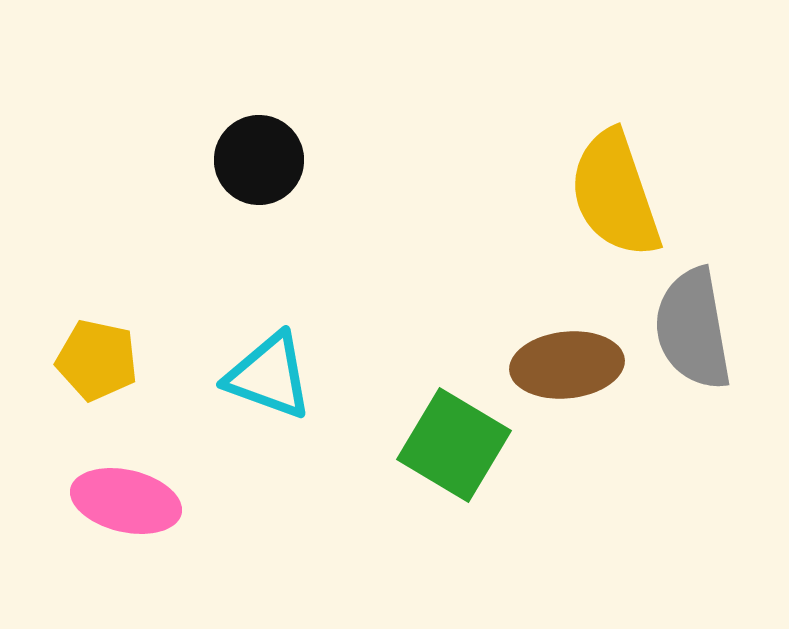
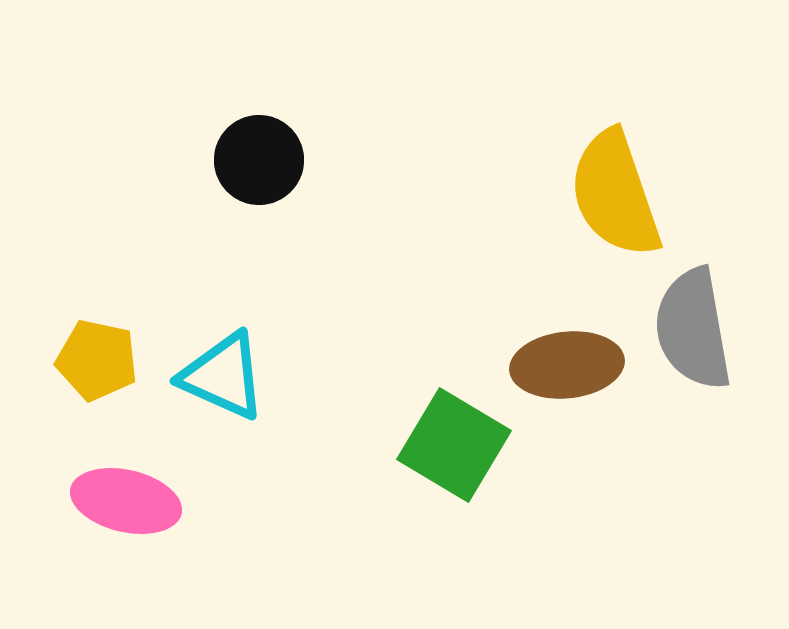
cyan triangle: moved 46 px left; rotated 4 degrees clockwise
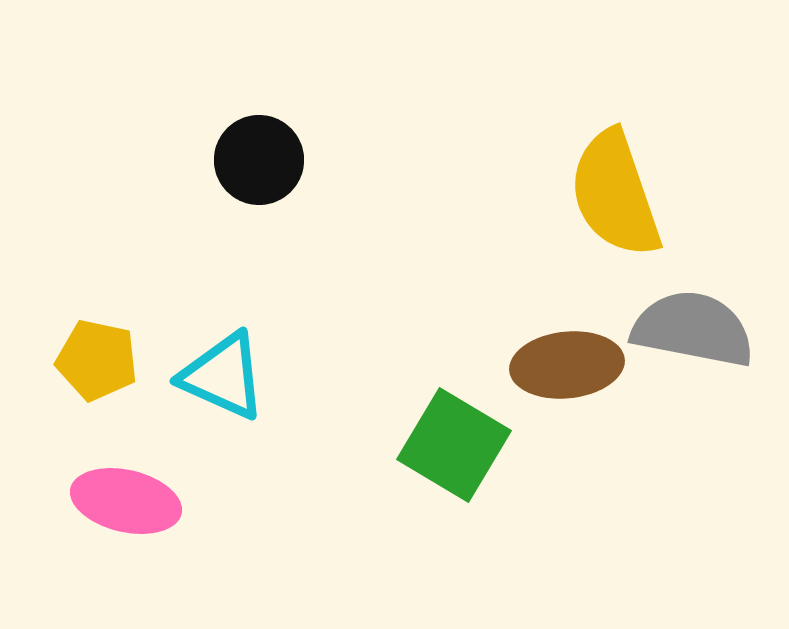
gray semicircle: rotated 111 degrees clockwise
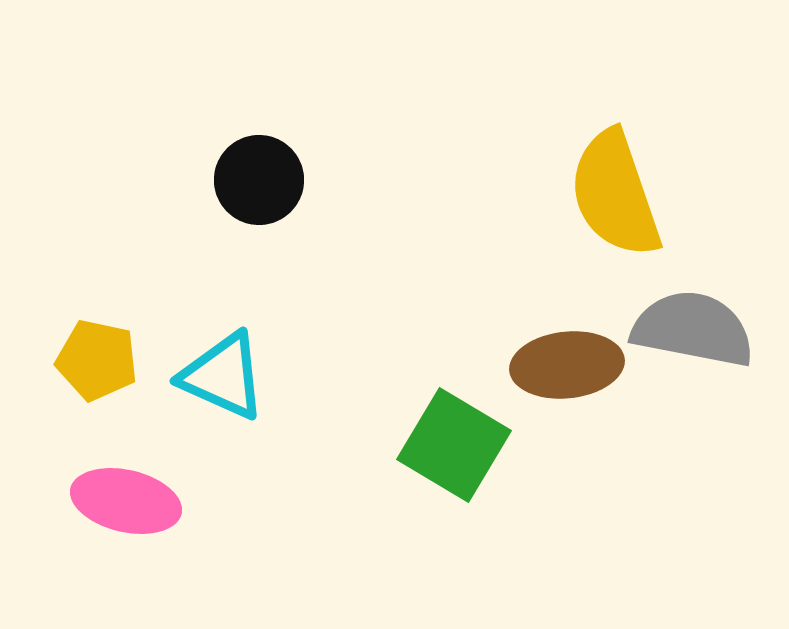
black circle: moved 20 px down
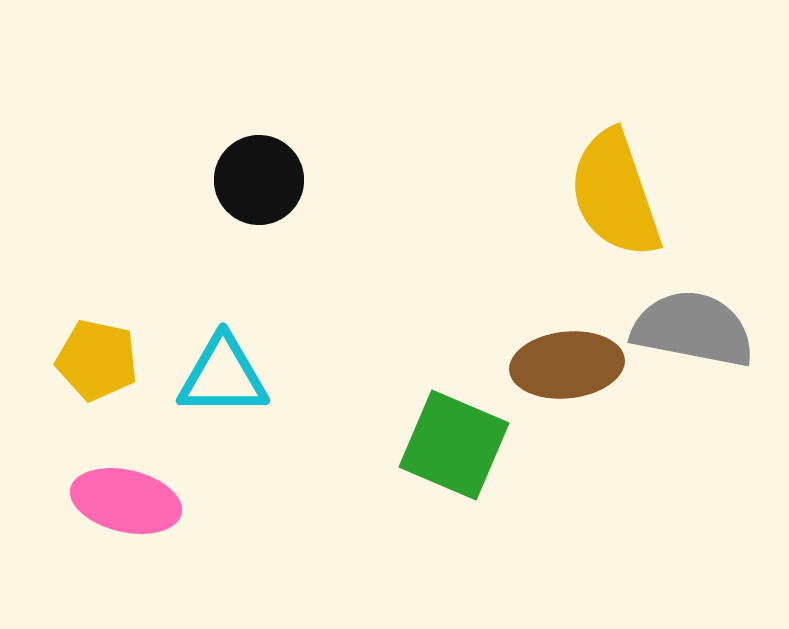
cyan triangle: rotated 24 degrees counterclockwise
green square: rotated 8 degrees counterclockwise
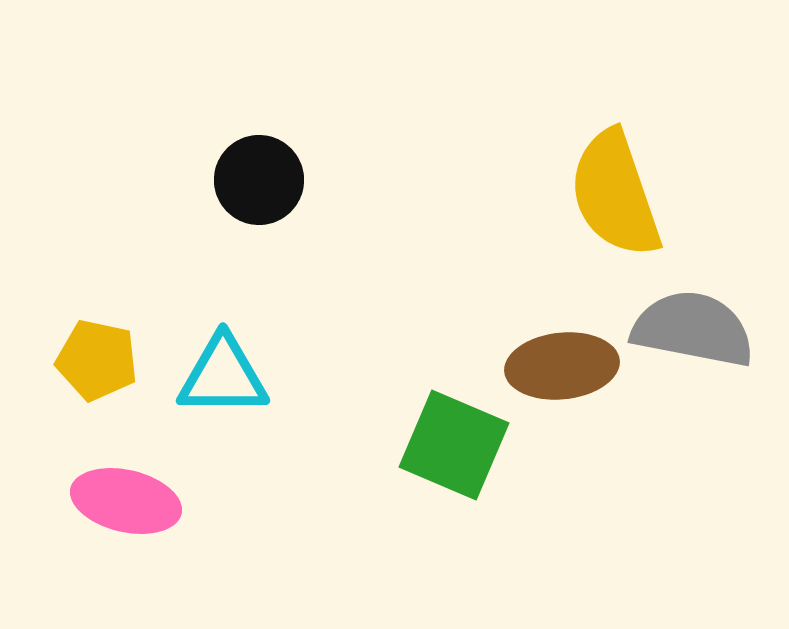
brown ellipse: moved 5 px left, 1 px down
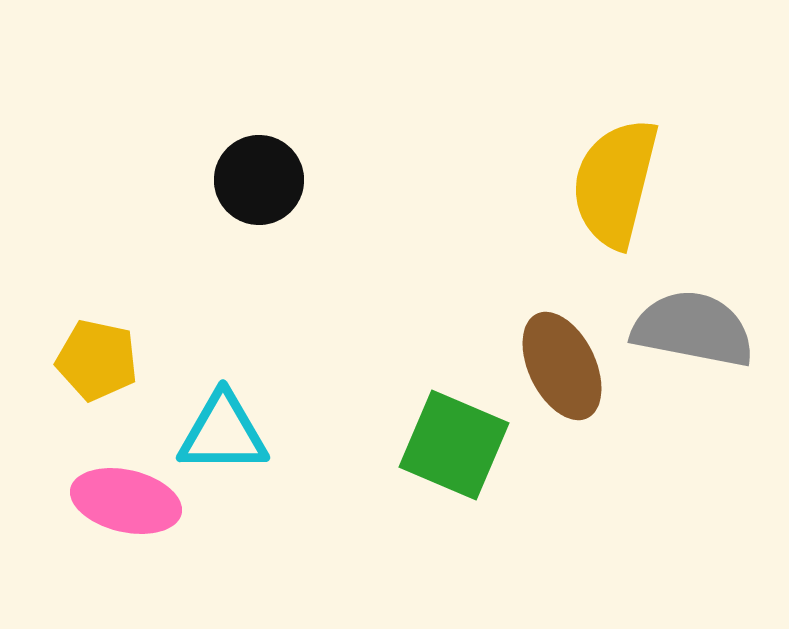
yellow semicircle: moved 11 px up; rotated 33 degrees clockwise
brown ellipse: rotated 70 degrees clockwise
cyan triangle: moved 57 px down
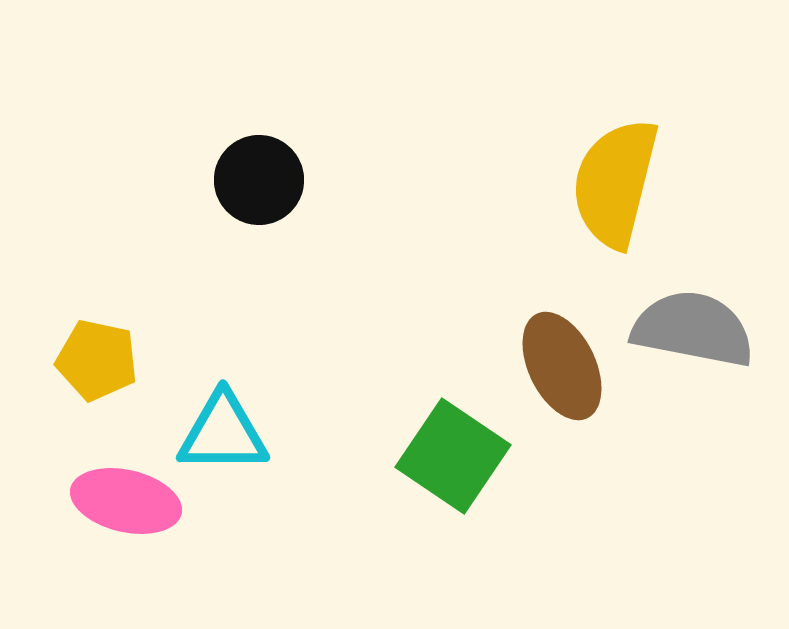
green square: moved 1 px left, 11 px down; rotated 11 degrees clockwise
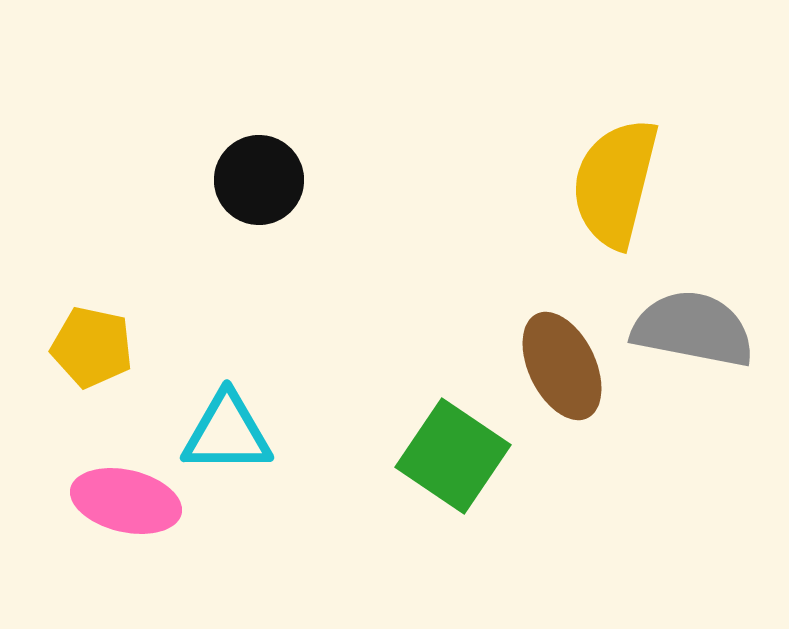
yellow pentagon: moved 5 px left, 13 px up
cyan triangle: moved 4 px right
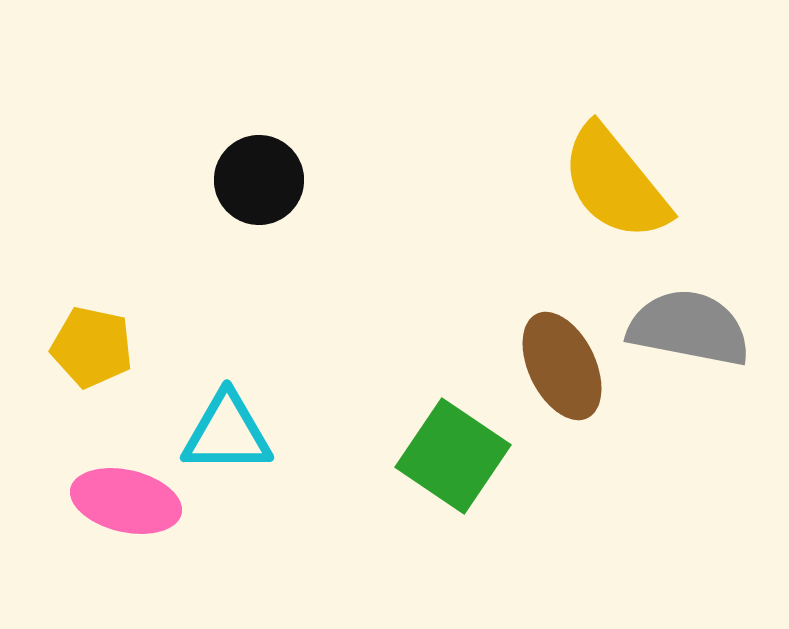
yellow semicircle: rotated 53 degrees counterclockwise
gray semicircle: moved 4 px left, 1 px up
